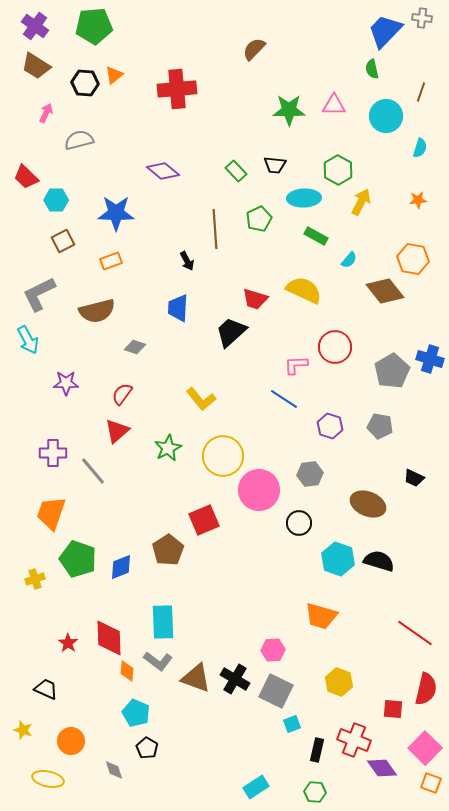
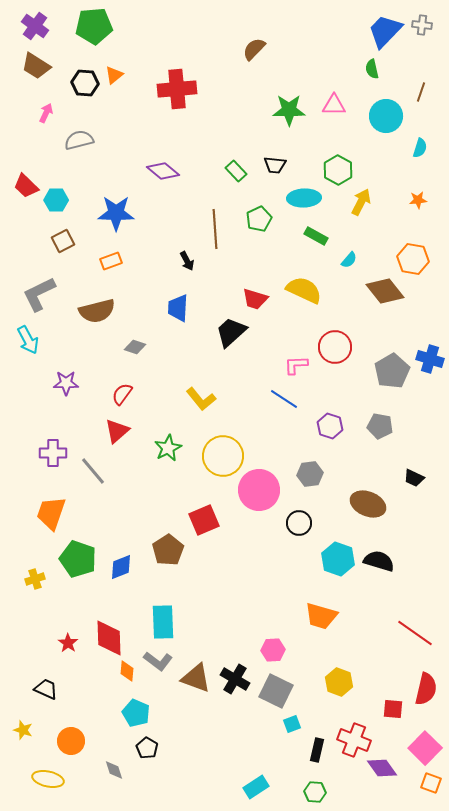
gray cross at (422, 18): moved 7 px down
red trapezoid at (26, 177): moved 9 px down
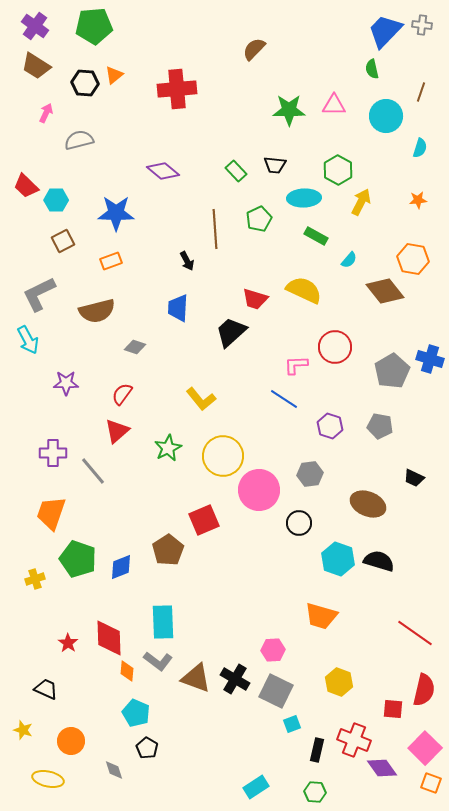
red semicircle at (426, 689): moved 2 px left, 1 px down
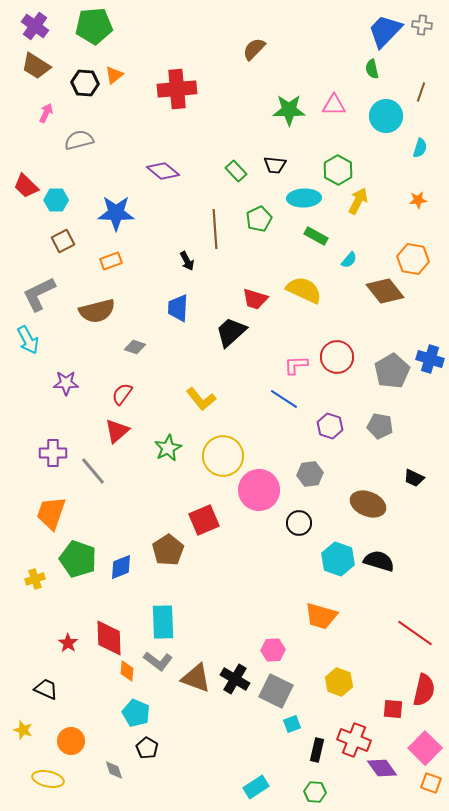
yellow arrow at (361, 202): moved 3 px left, 1 px up
red circle at (335, 347): moved 2 px right, 10 px down
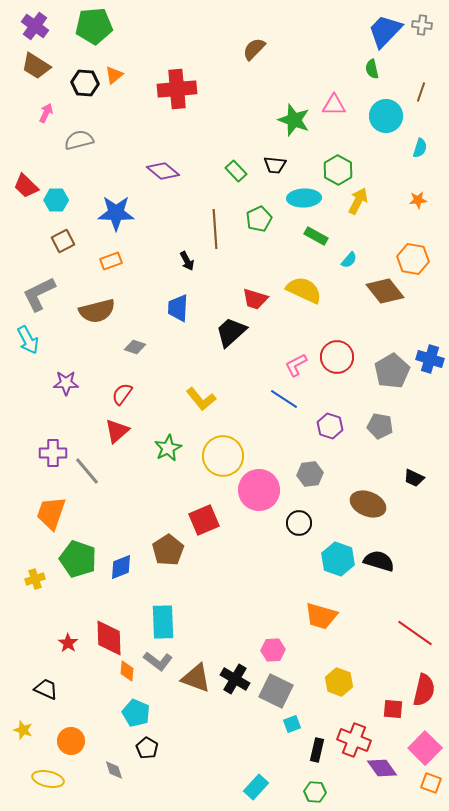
green star at (289, 110): moved 5 px right, 10 px down; rotated 20 degrees clockwise
pink L-shape at (296, 365): rotated 25 degrees counterclockwise
gray line at (93, 471): moved 6 px left
cyan rectangle at (256, 787): rotated 15 degrees counterclockwise
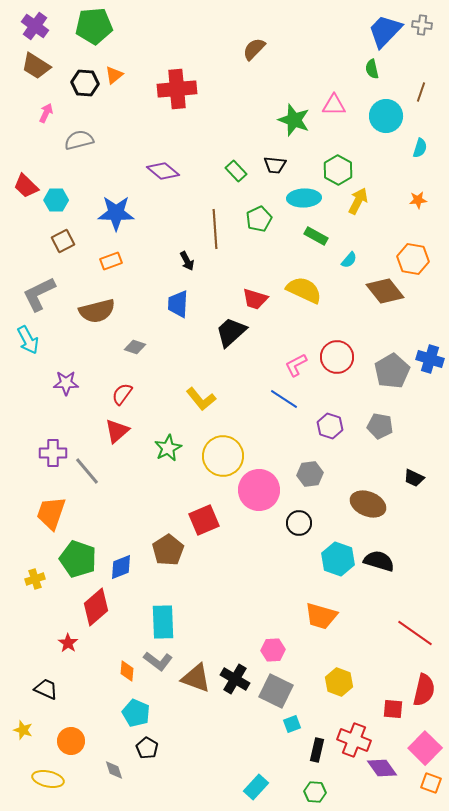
blue trapezoid at (178, 308): moved 4 px up
red diamond at (109, 638): moved 13 px left, 31 px up; rotated 51 degrees clockwise
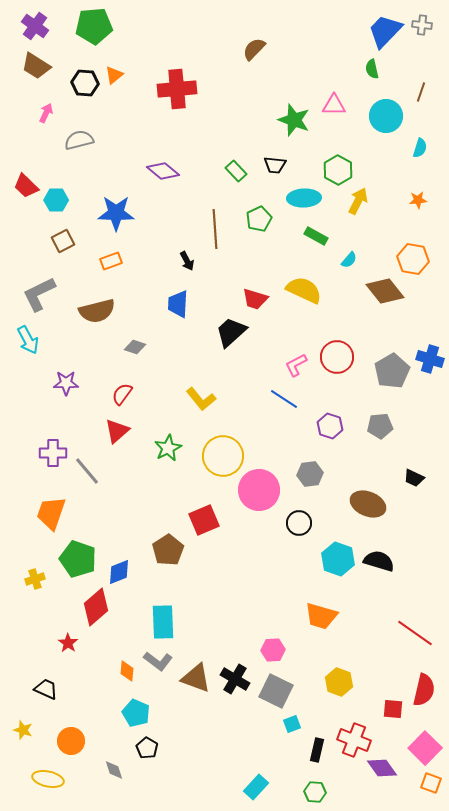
gray pentagon at (380, 426): rotated 15 degrees counterclockwise
blue diamond at (121, 567): moved 2 px left, 5 px down
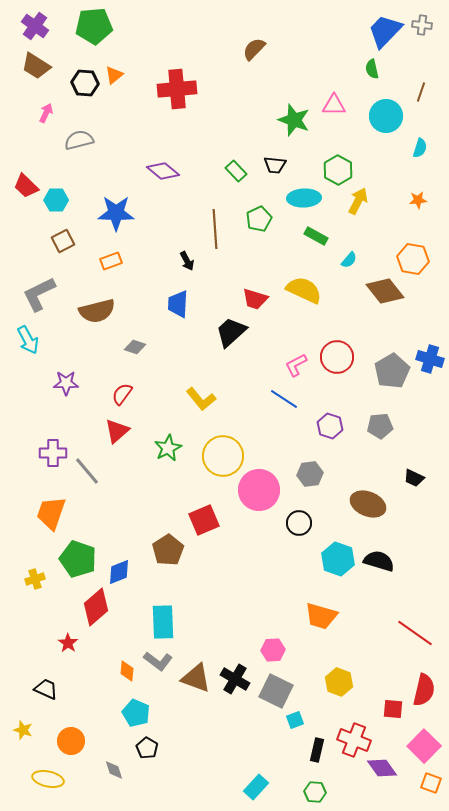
cyan square at (292, 724): moved 3 px right, 4 px up
pink square at (425, 748): moved 1 px left, 2 px up
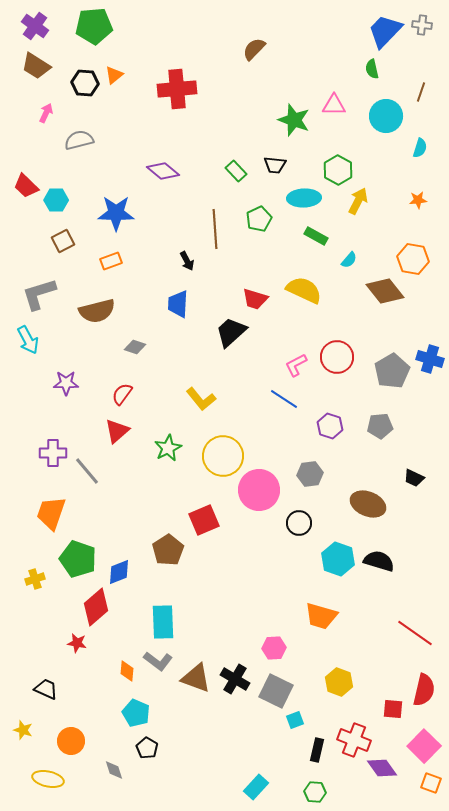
gray L-shape at (39, 294): rotated 9 degrees clockwise
red star at (68, 643): moved 9 px right; rotated 24 degrees counterclockwise
pink hexagon at (273, 650): moved 1 px right, 2 px up
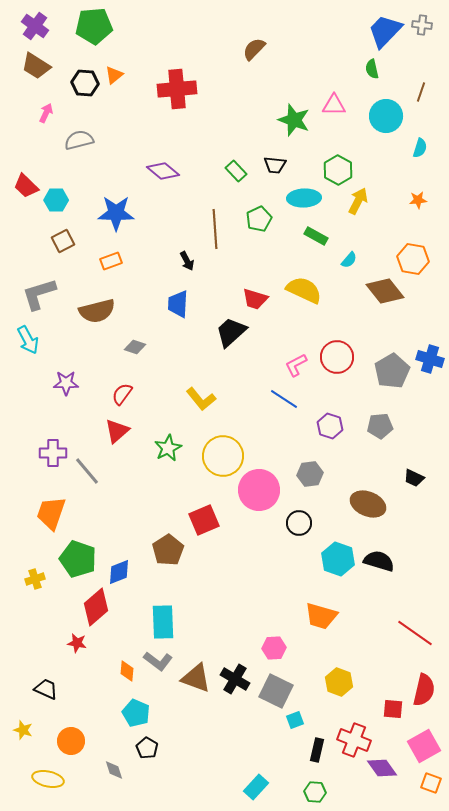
pink square at (424, 746): rotated 16 degrees clockwise
